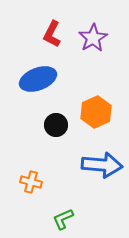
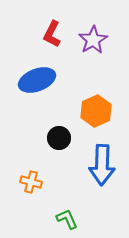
purple star: moved 2 px down
blue ellipse: moved 1 px left, 1 px down
orange hexagon: moved 1 px up
black circle: moved 3 px right, 13 px down
blue arrow: rotated 87 degrees clockwise
green L-shape: moved 4 px right; rotated 90 degrees clockwise
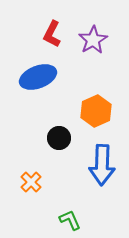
blue ellipse: moved 1 px right, 3 px up
orange cross: rotated 30 degrees clockwise
green L-shape: moved 3 px right, 1 px down
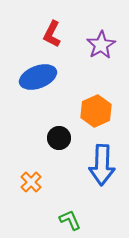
purple star: moved 8 px right, 5 px down
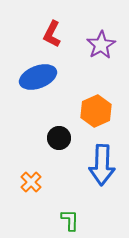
green L-shape: rotated 25 degrees clockwise
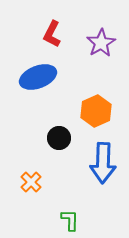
purple star: moved 2 px up
blue arrow: moved 1 px right, 2 px up
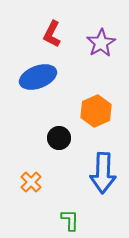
blue arrow: moved 10 px down
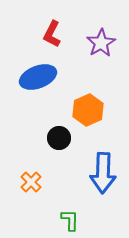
orange hexagon: moved 8 px left, 1 px up
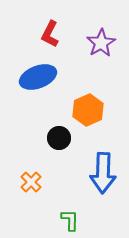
red L-shape: moved 2 px left
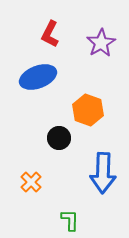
orange hexagon: rotated 16 degrees counterclockwise
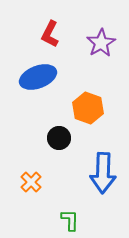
orange hexagon: moved 2 px up
